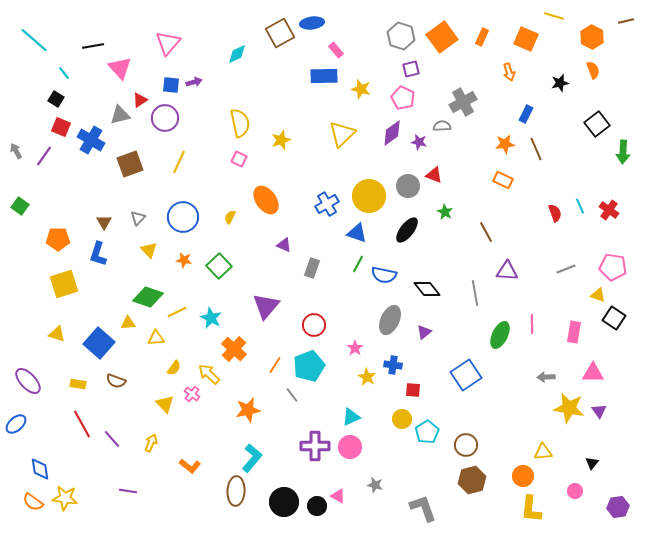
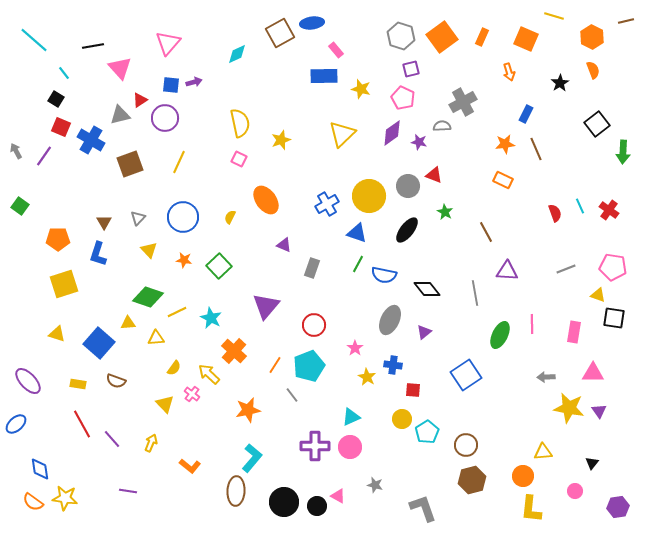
black star at (560, 83): rotated 18 degrees counterclockwise
black square at (614, 318): rotated 25 degrees counterclockwise
orange cross at (234, 349): moved 2 px down
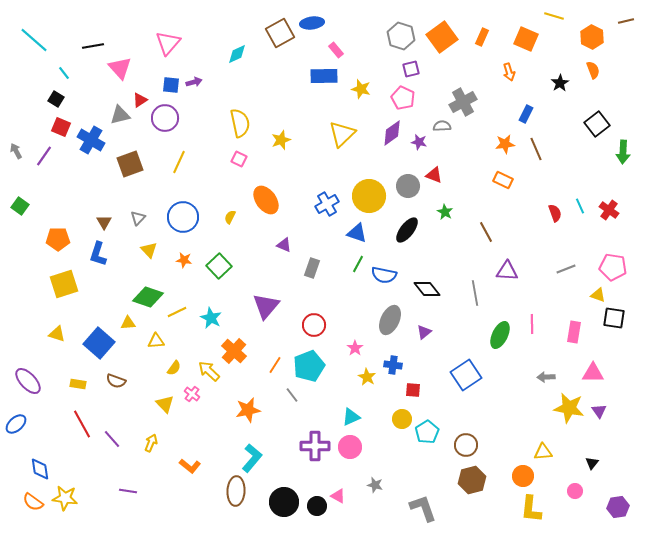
yellow triangle at (156, 338): moved 3 px down
yellow arrow at (209, 374): moved 3 px up
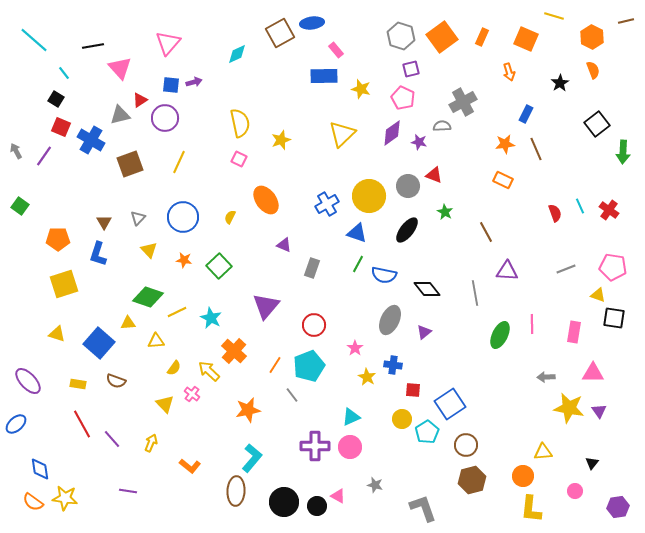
blue square at (466, 375): moved 16 px left, 29 px down
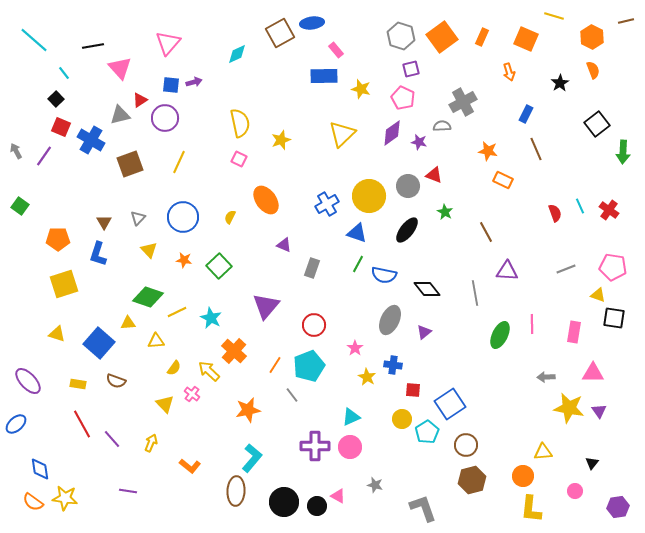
black square at (56, 99): rotated 14 degrees clockwise
orange star at (505, 144): moved 17 px left, 7 px down; rotated 18 degrees clockwise
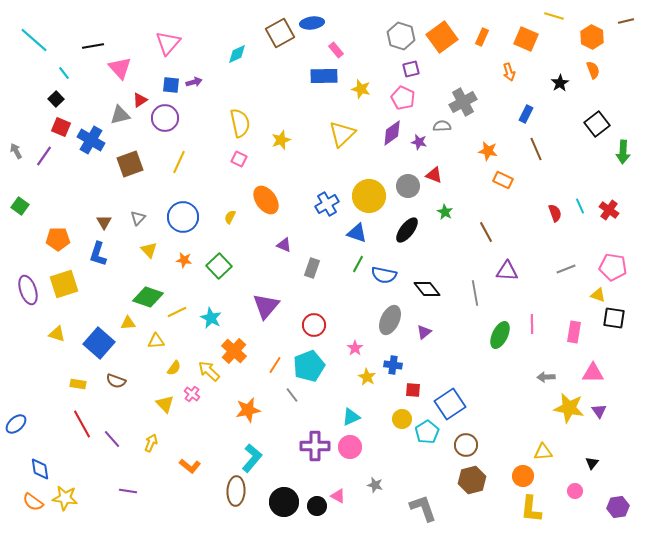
purple ellipse at (28, 381): moved 91 px up; rotated 24 degrees clockwise
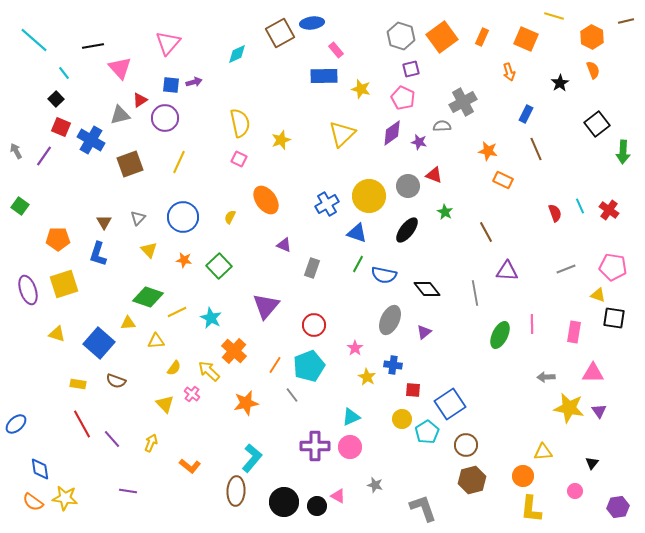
orange star at (248, 410): moved 2 px left, 7 px up
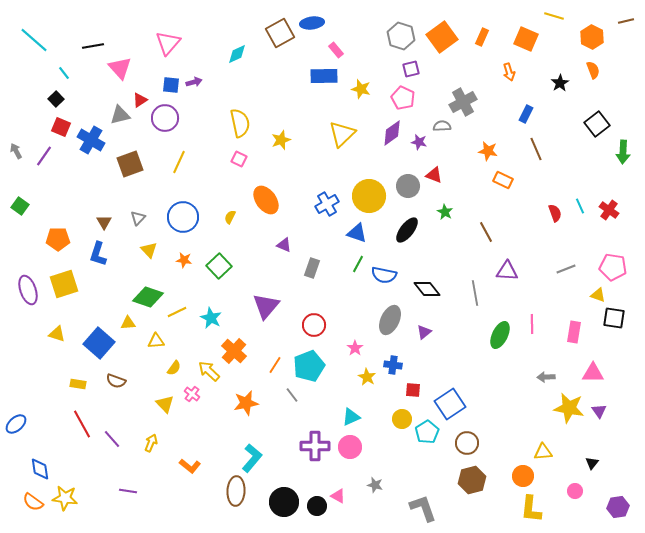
brown circle at (466, 445): moved 1 px right, 2 px up
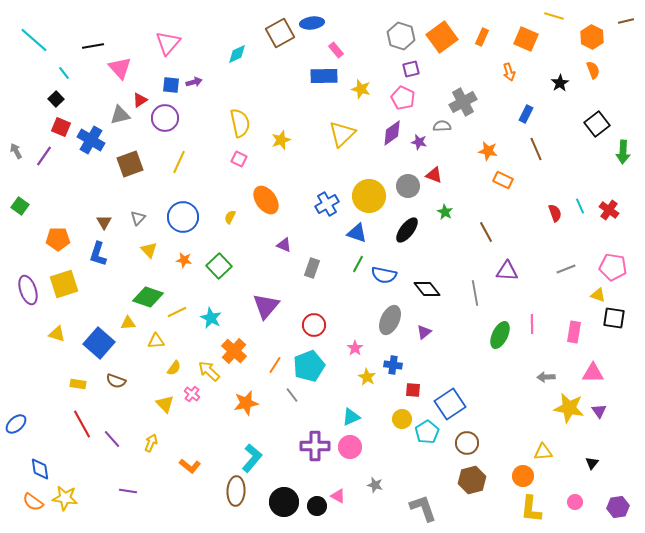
pink circle at (575, 491): moved 11 px down
